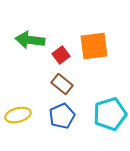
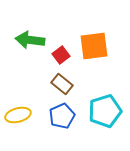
cyan pentagon: moved 5 px left, 3 px up
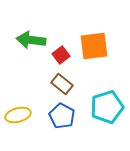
green arrow: moved 1 px right
cyan pentagon: moved 2 px right, 4 px up
blue pentagon: rotated 20 degrees counterclockwise
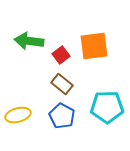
green arrow: moved 2 px left, 1 px down
cyan pentagon: rotated 16 degrees clockwise
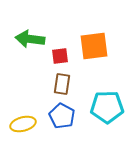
green arrow: moved 1 px right, 2 px up
red square: moved 1 px left, 1 px down; rotated 30 degrees clockwise
brown rectangle: rotated 60 degrees clockwise
yellow ellipse: moved 5 px right, 9 px down
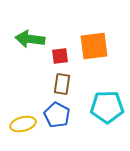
blue pentagon: moved 5 px left, 1 px up
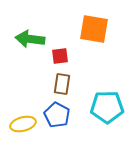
orange square: moved 17 px up; rotated 16 degrees clockwise
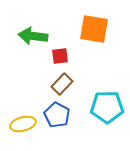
green arrow: moved 3 px right, 3 px up
brown rectangle: rotated 35 degrees clockwise
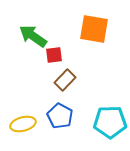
green arrow: rotated 28 degrees clockwise
red square: moved 6 px left, 1 px up
brown rectangle: moved 3 px right, 4 px up
cyan pentagon: moved 3 px right, 15 px down
blue pentagon: moved 3 px right, 1 px down
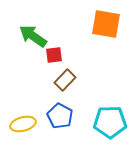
orange square: moved 12 px right, 5 px up
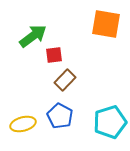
green arrow: rotated 108 degrees clockwise
cyan pentagon: rotated 16 degrees counterclockwise
